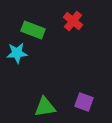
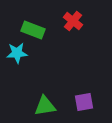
purple square: rotated 30 degrees counterclockwise
green triangle: moved 1 px up
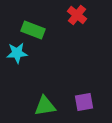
red cross: moved 4 px right, 6 px up
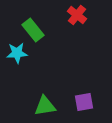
green rectangle: rotated 30 degrees clockwise
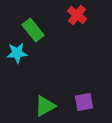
green triangle: rotated 20 degrees counterclockwise
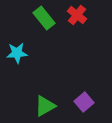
green rectangle: moved 11 px right, 12 px up
purple square: rotated 30 degrees counterclockwise
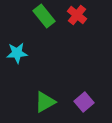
green rectangle: moved 2 px up
green triangle: moved 4 px up
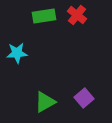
green rectangle: rotated 60 degrees counterclockwise
purple square: moved 4 px up
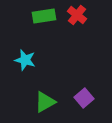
cyan star: moved 8 px right, 7 px down; rotated 20 degrees clockwise
